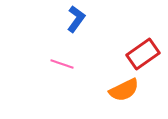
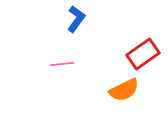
pink line: rotated 25 degrees counterclockwise
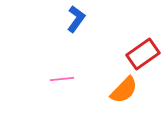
pink line: moved 15 px down
orange semicircle: rotated 20 degrees counterclockwise
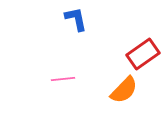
blue L-shape: rotated 48 degrees counterclockwise
pink line: moved 1 px right
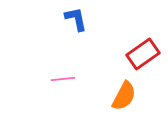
orange semicircle: moved 6 px down; rotated 16 degrees counterclockwise
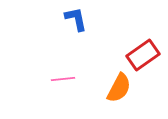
red rectangle: moved 1 px down
orange semicircle: moved 5 px left, 8 px up
